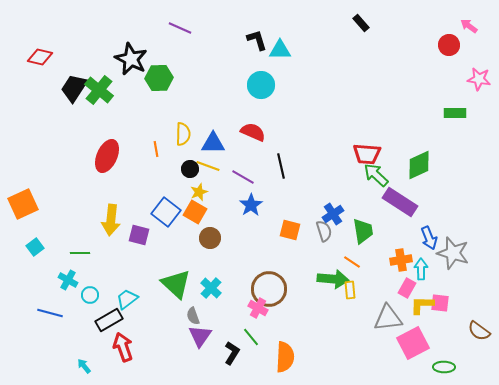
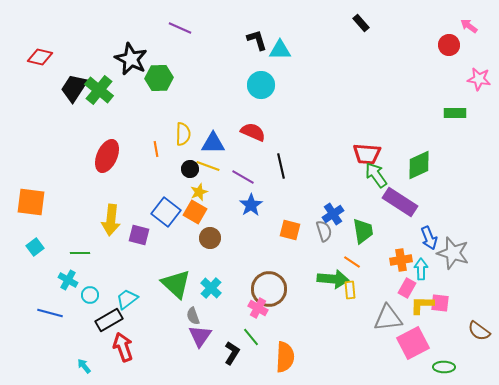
green arrow at (376, 175): rotated 12 degrees clockwise
orange square at (23, 204): moved 8 px right, 2 px up; rotated 32 degrees clockwise
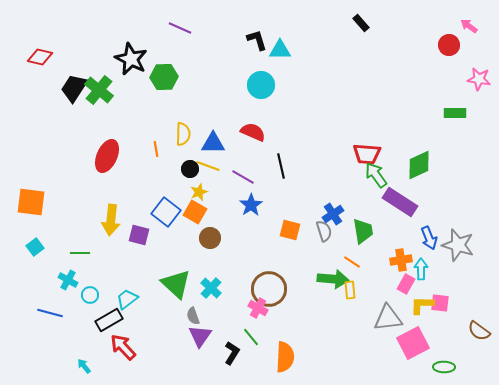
green hexagon at (159, 78): moved 5 px right, 1 px up
gray star at (453, 253): moved 5 px right, 8 px up
pink rectangle at (407, 288): moved 1 px left, 4 px up
red arrow at (123, 347): rotated 24 degrees counterclockwise
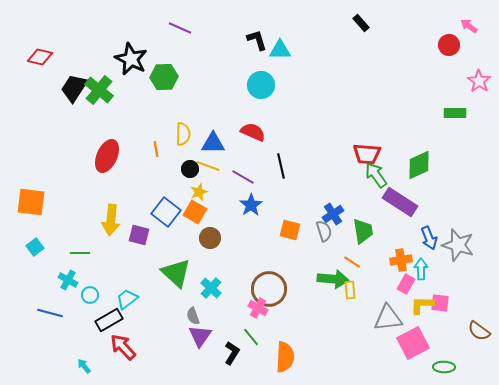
pink star at (479, 79): moved 2 px down; rotated 25 degrees clockwise
green triangle at (176, 284): moved 11 px up
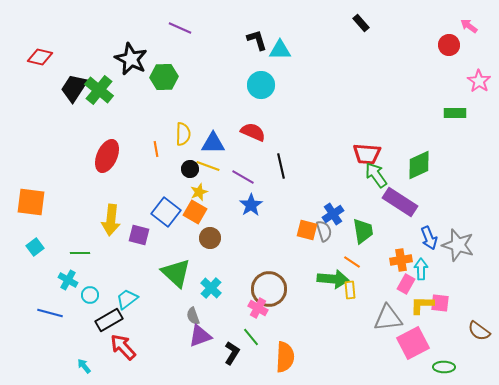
orange square at (290, 230): moved 17 px right
purple triangle at (200, 336): rotated 35 degrees clockwise
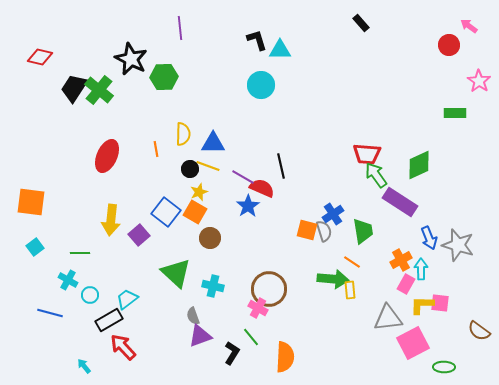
purple line at (180, 28): rotated 60 degrees clockwise
red semicircle at (253, 132): moved 9 px right, 56 px down
blue star at (251, 205): moved 3 px left, 1 px down
purple square at (139, 235): rotated 35 degrees clockwise
orange cross at (401, 260): rotated 20 degrees counterclockwise
cyan cross at (211, 288): moved 2 px right, 2 px up; rotated 30 degrees counterclockwise
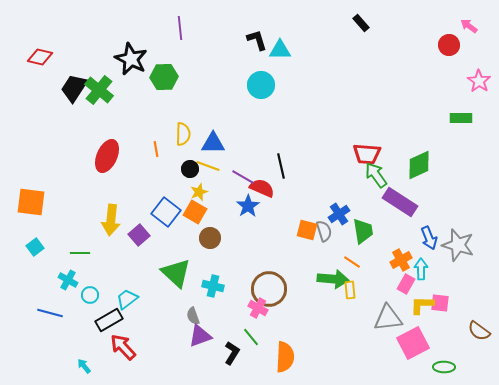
green rectangle at (455, 113): moved 6 px right, 5 px down
blue cross at (333, 214): moved 6 px right
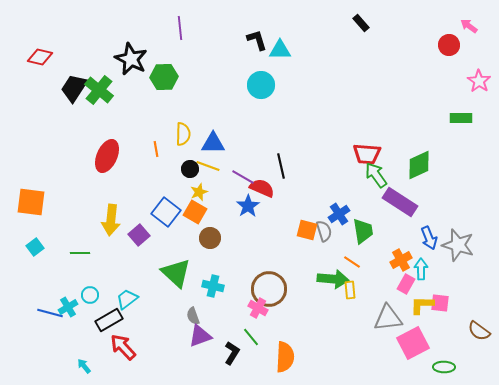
cyan cross at (68, 280): moved 27 px down; rotated 30 degrees clockwise
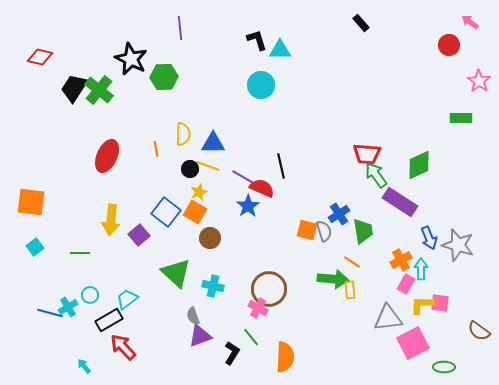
pink arrow at (469, 26): moved 1 px right, 4 px up
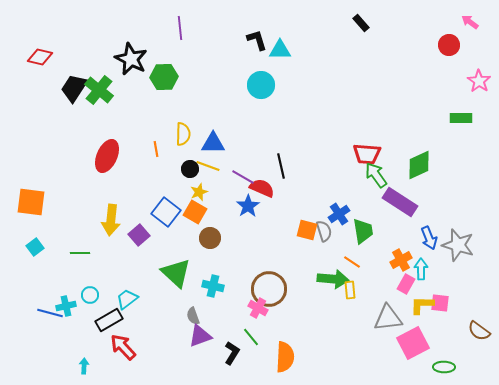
cyan cross at (68, 307): moved 2 px left, 1 px up; rotated 18 degrees clockwise
cyan arrow at (84, 366): rotated 42 degrees clockwise
